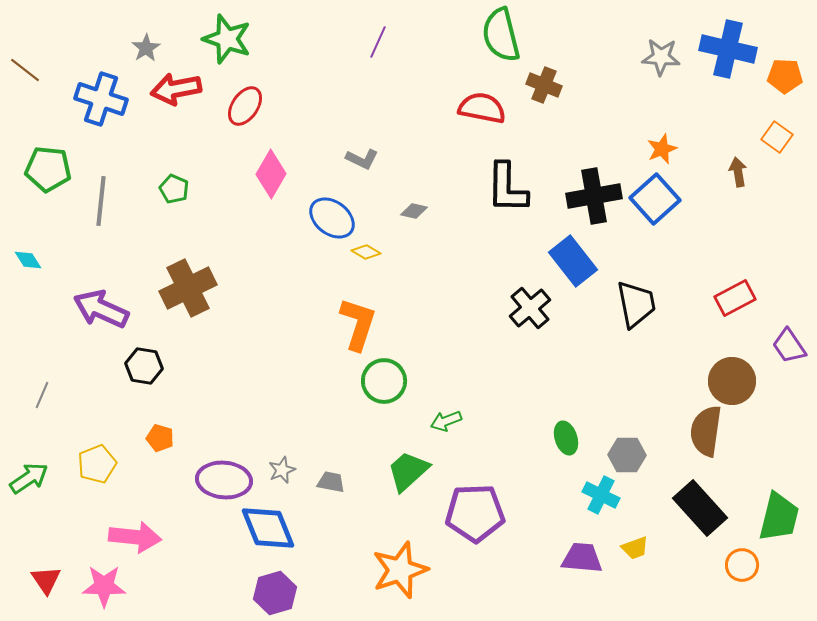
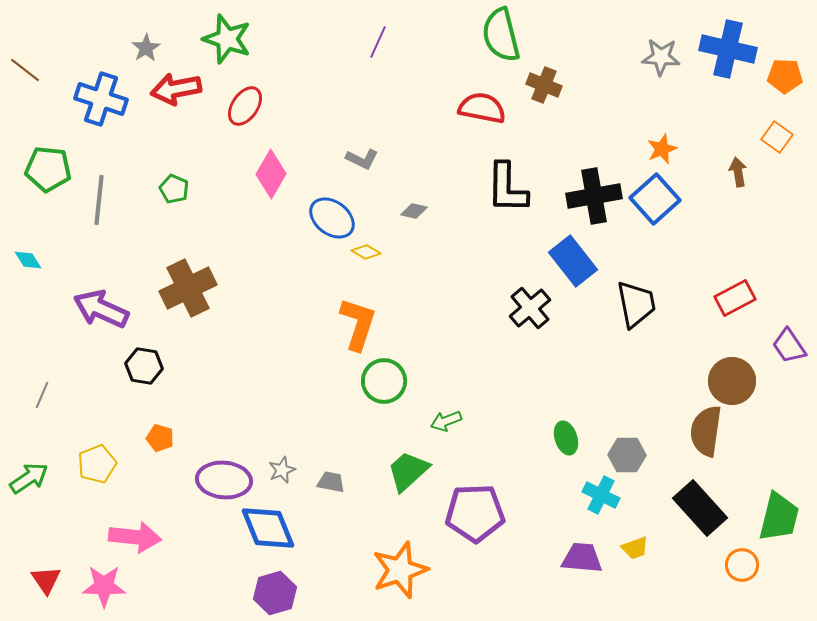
gray line at (101, 201): moved 2 px left, 1 px up
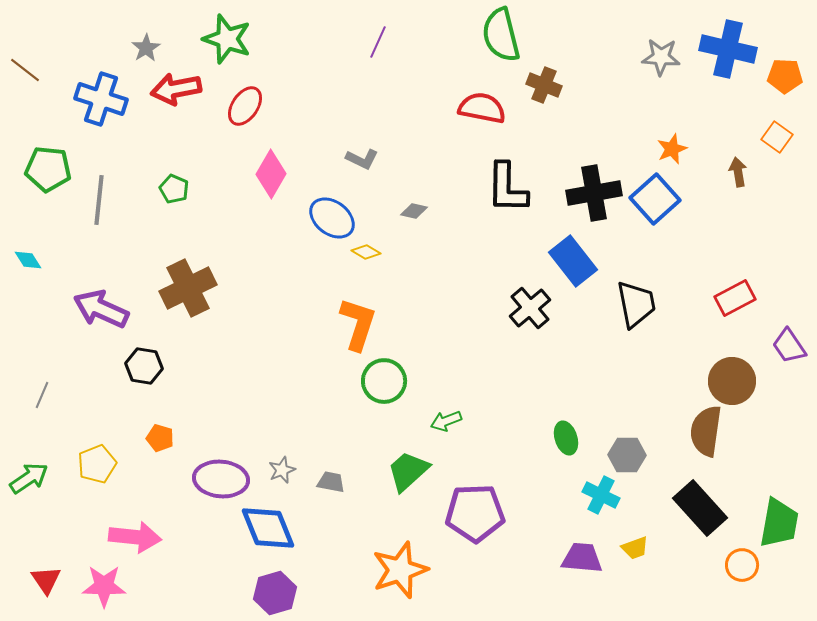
orange star at (662, 149): moved 10 px right
black cross at (594, 196): moved 3 px up
purple ellipse at (224, 480): moved 3 px left, 1 px up
green trapezoid at (779, 517): moved 6 px down; rotated 4 degrees counterclockwise
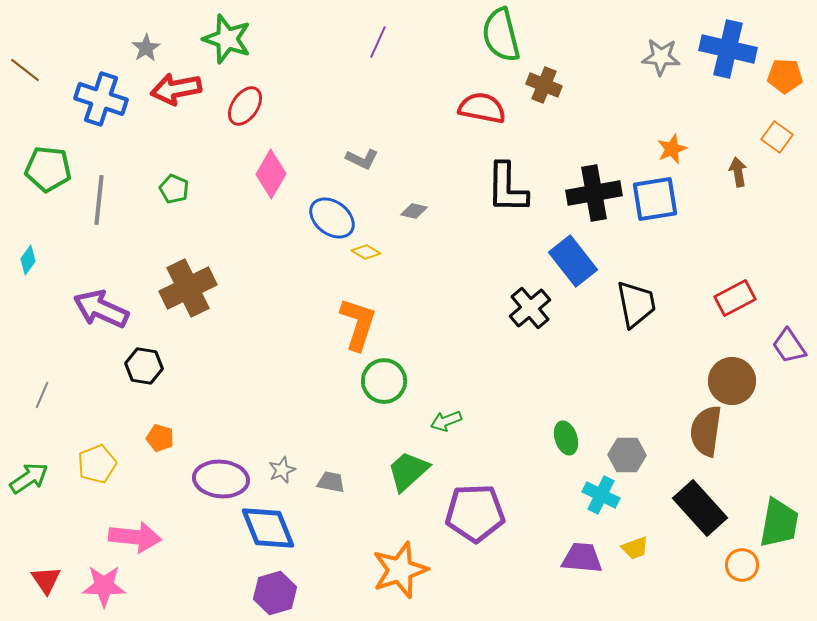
blue square at (655, 199): rotated 33 degrees clockwise
cyan diamond at (28, 260): rotated 68 degrees clockwise
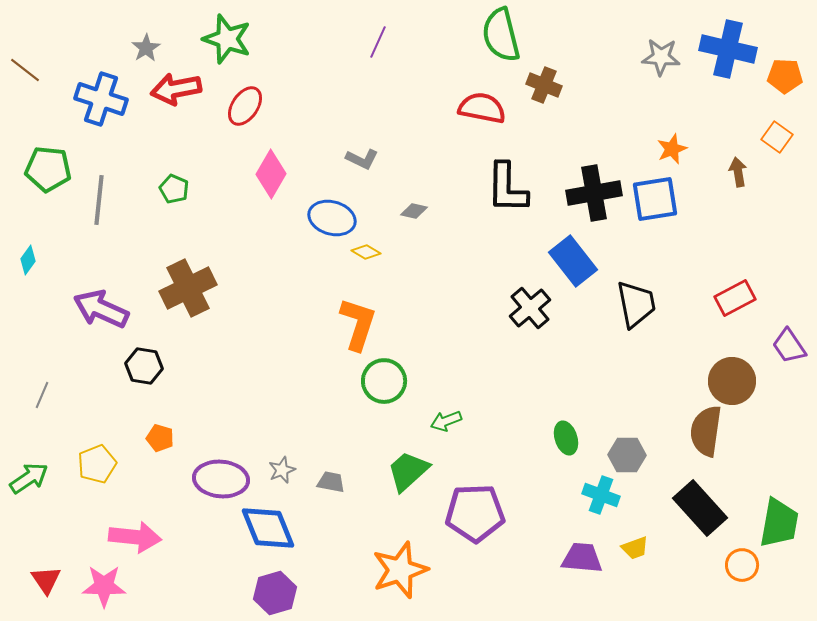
blue ellipse at (332, 218): rotated 21 degrees counterclockwise
cyan cross at (601, 495): rotated 6 degrees counterclockwise
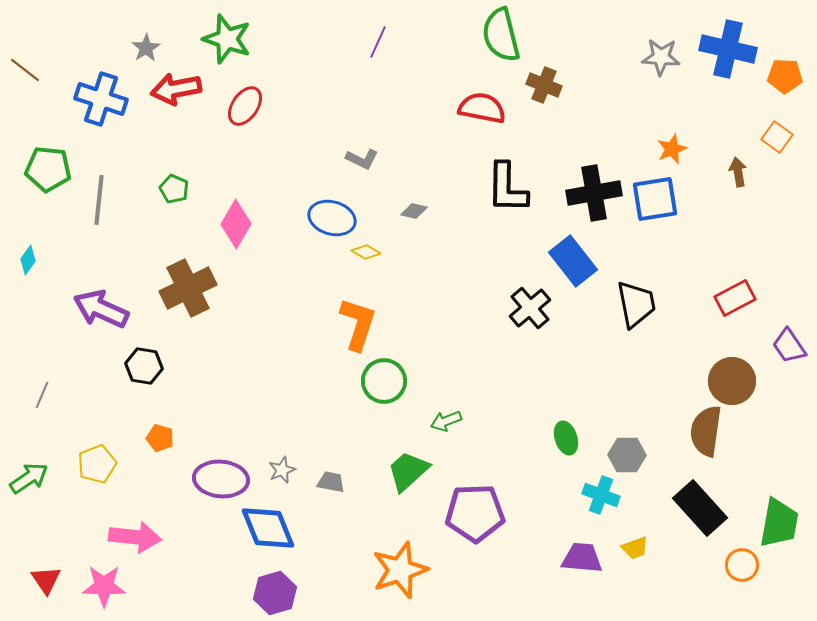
pink diamond at (271, 174): moved 35 px left, 50 px down
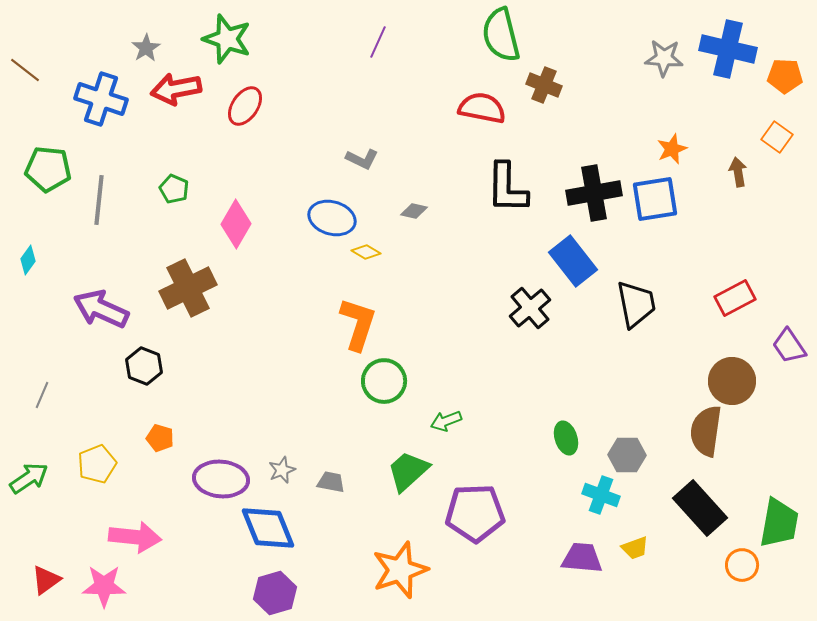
gray star at (661, 57): moved 3 px right, 1 px down
black hexagon at (144, 366): rotated 12 degrees clockwise
red triangle at (46, 580): rotated 28 degrees clockwise
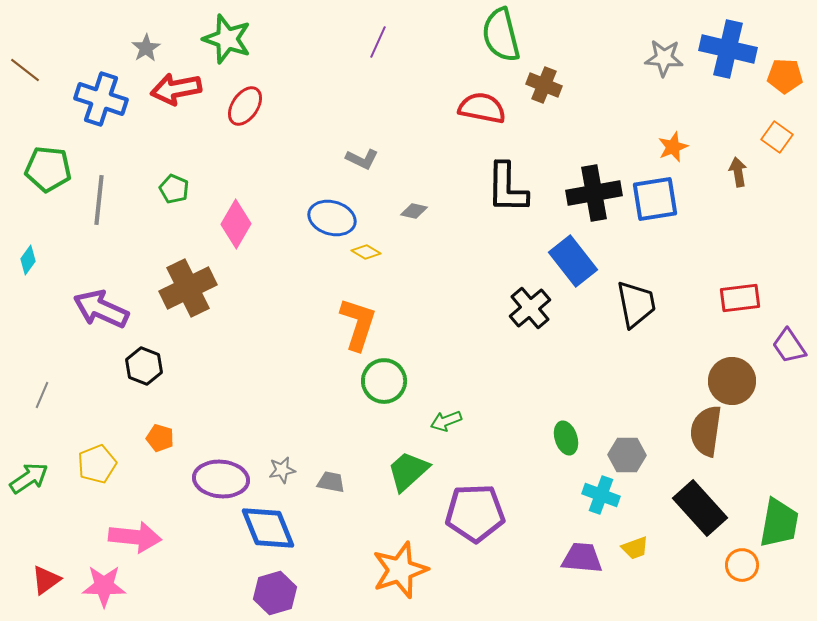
orange star at (672, 149): moved 1 px right, 2 px up
red rectangle at (735, 298): moved 5 px right; rotated 21 degrees clockwise
gray star at (282, 470): rotated 12 degrees clockwise
